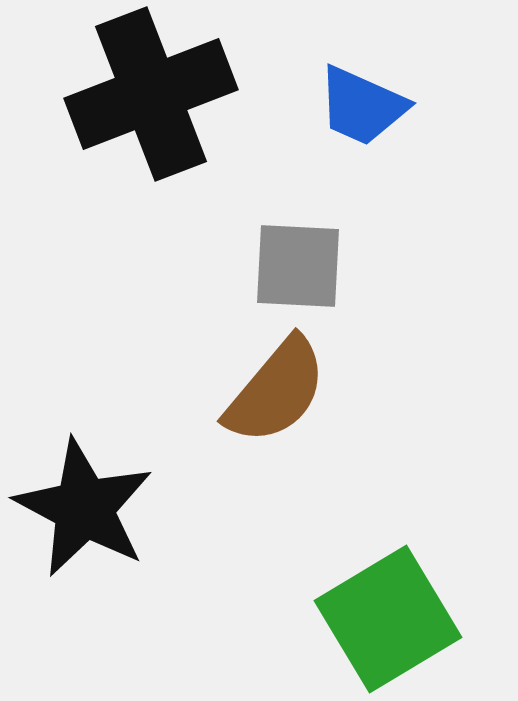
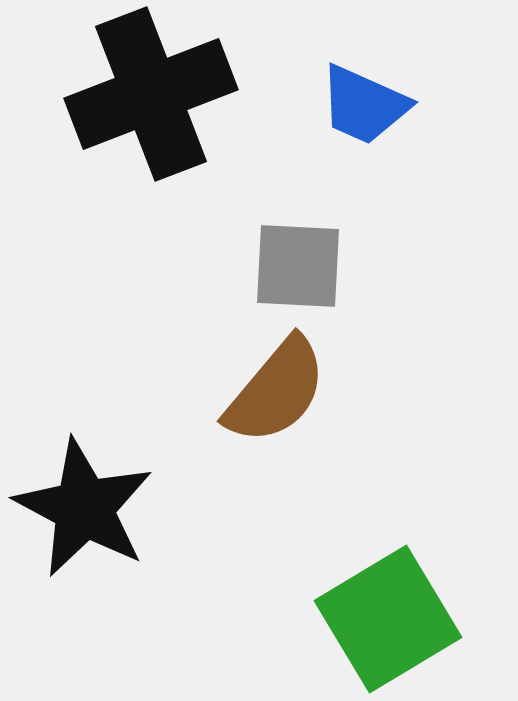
blue trapezoid: moved 2 px right, 1 px up
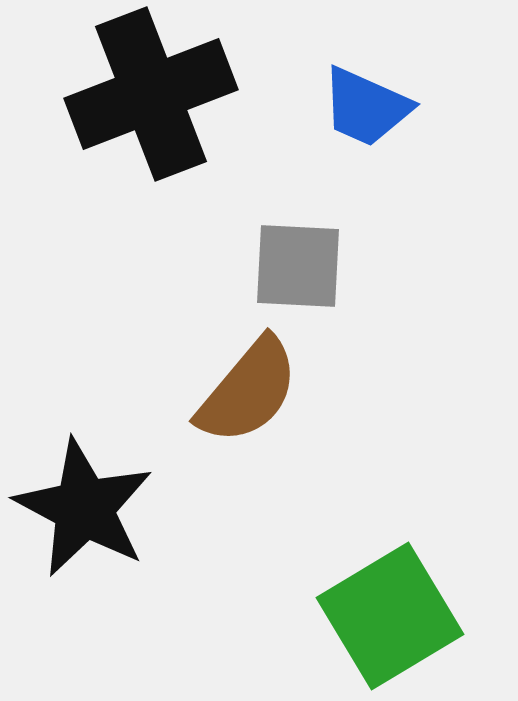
blue trapezoid: moved 2 px right, 2 px down
brown semicircle: moved 28 px left
green square: moved 2 px right, 3 px up
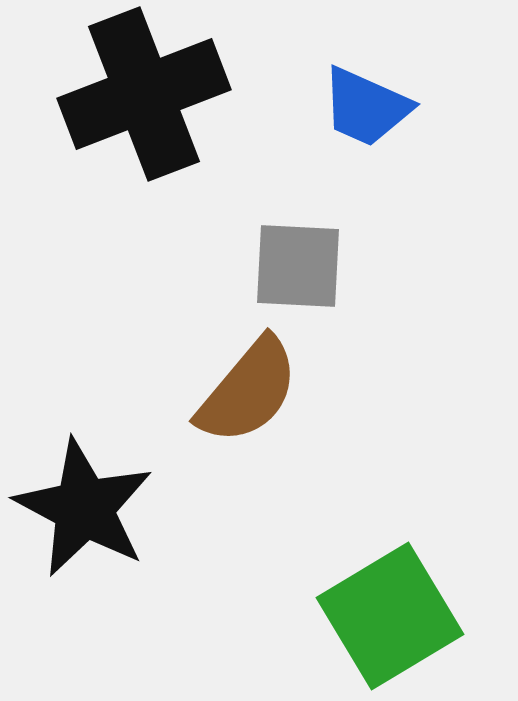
black cross: moved 7 px left
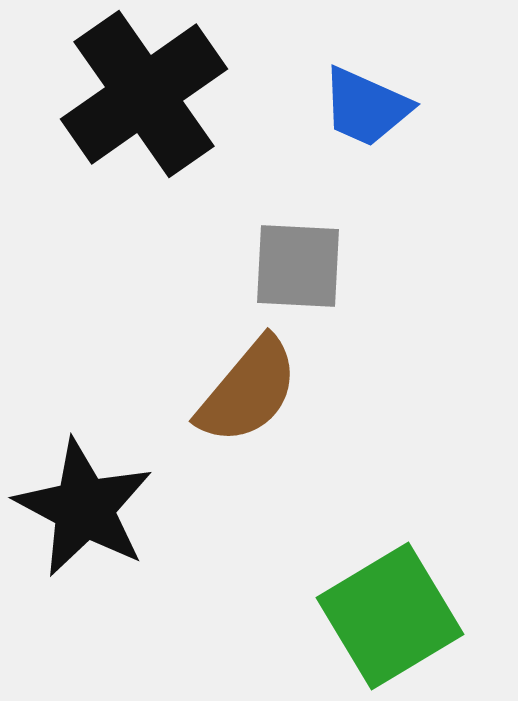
black cross: rotated 14 degrees counterclockwise
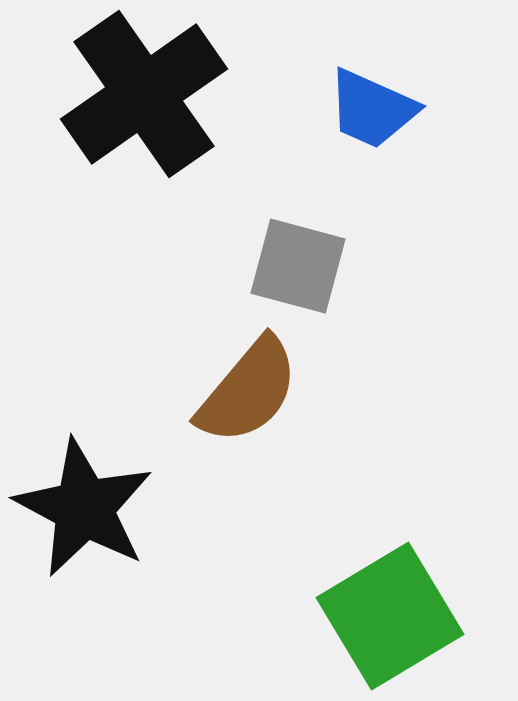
blue trapezoid: moved 6 px right, 2 px down
gray square: rotated 12 degrees clockwise
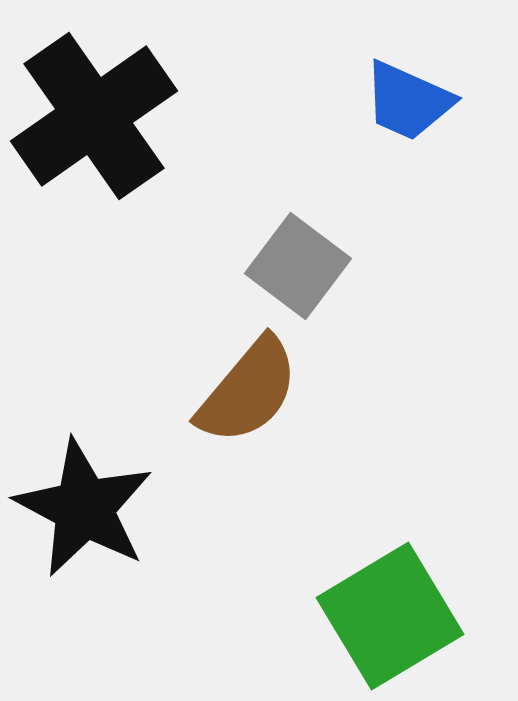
black cross: moved 50 px left, 22 px down
blue trapezoid: moved 36 px right, 8 px up
gray square: rotated 22 degrees clockwise
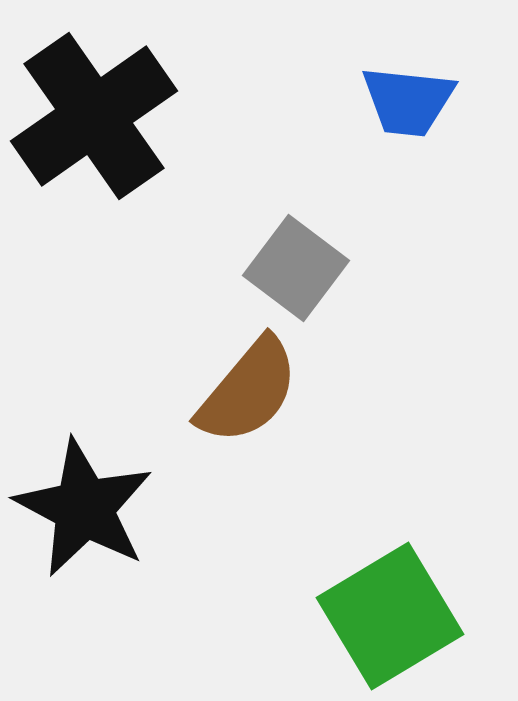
blue trapezoid: rotated 18 degrees counterclockwise
gray square: moved 2 px left, 2 px down
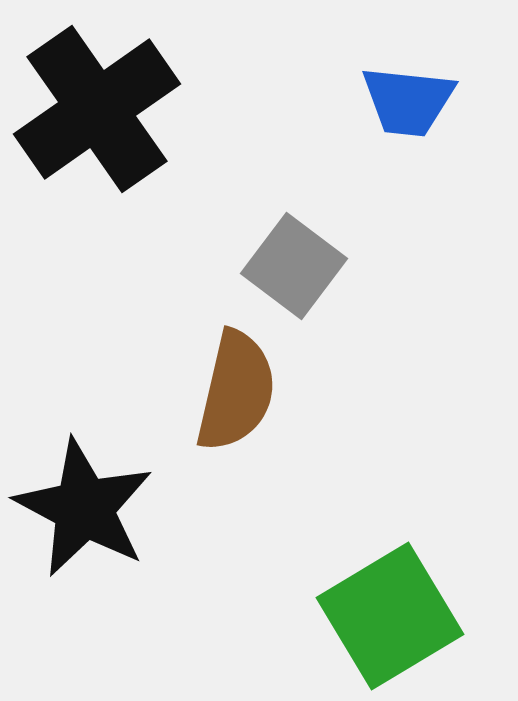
black cross: moved 3 px right, 7 px up
gray square: moved 2 px left, 2 px up
brown semicircle: moved 12 px left; rotated 27 degrees counterclockwise
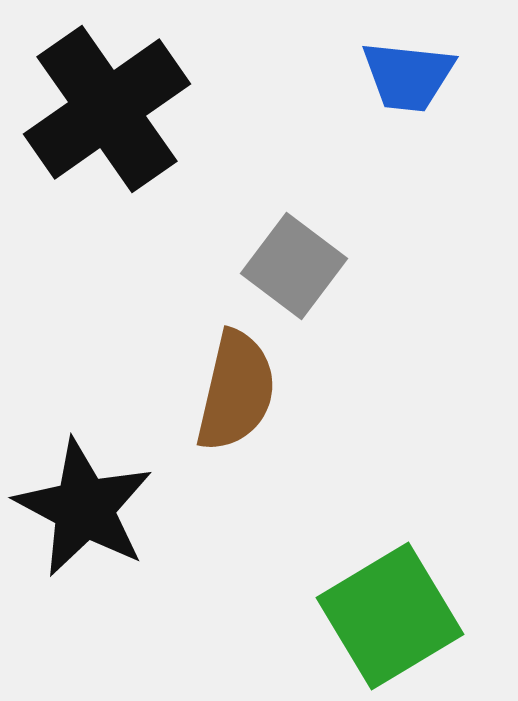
blue trapezoid: moved 25 px up
black cross: moved 10 px right
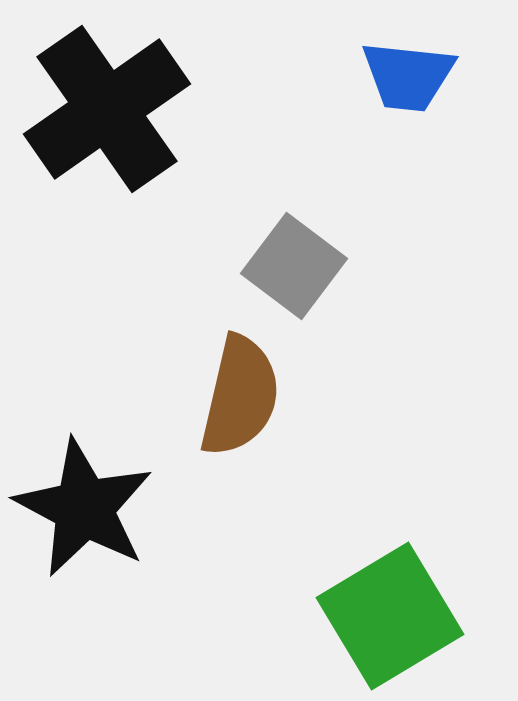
brown semicircle: moved 4 px right, 5 px down
